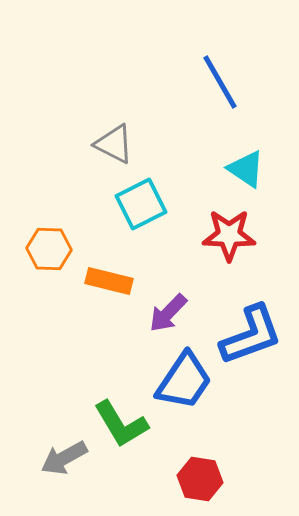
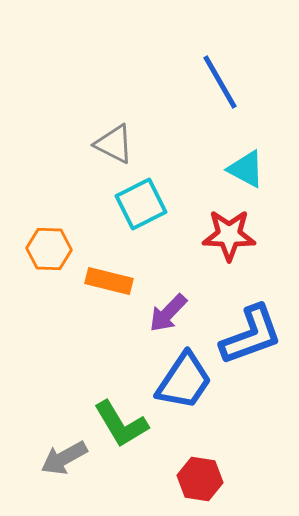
cyan triangle: rotated 6 degrees counterclockwise
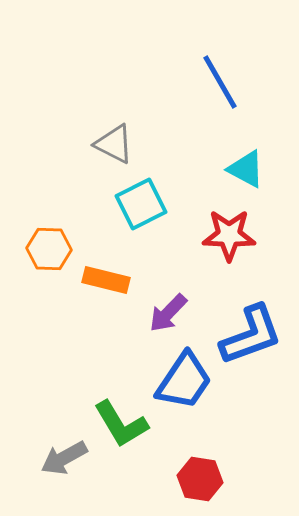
orange rectangle: moved 3 px left, 1 px up
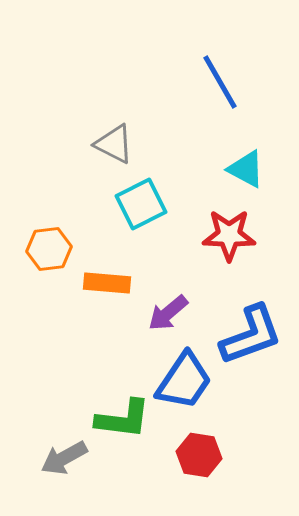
orange hexagon: rotated 9 degrees counterclockwise
orange rectangle: moved 1 px right, 3 px down; rotated 9 degrees counterclockwise
purple arrow: rotated 6 degrees clockwise
green L-shape: moved 2 px right, 5 px up; rotated 52 degrees counterclockwise
red hexagon: moved 1 px left, 24 px up
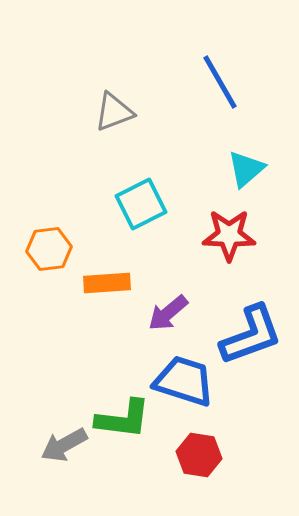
gray triangle: moved 32 px up; rotated 48 degrees counterclockwise
cyan triangle: rotated 51 degrees clockwise
orange rectangle: rotated 9 degrees counterclockwise
blue trapezoid: rotated 106 degrees counterclockwise
gray arrow: moved 13 px up
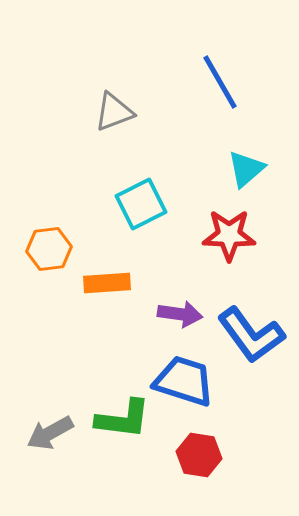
purple arrow: moved 12 px right, 1 px down; rotated 132 degrees counterclockwise
blue L-shape: rotated 74 degrees clockwise
gray arrow: moved 14 px left, 12 px up
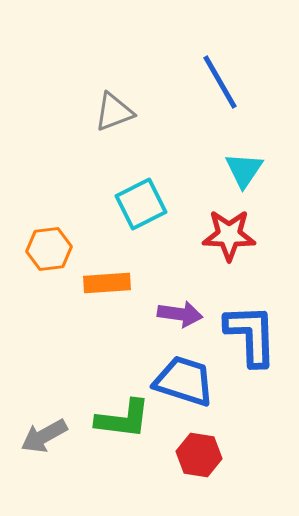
cyan triangle: moved 2 px left, 1 px down; rotated 15 degrees counterclockwise
blue L-shape: rotated 146 degrees counterclockwise
gray arrow: moved 6 px left, 3 px down
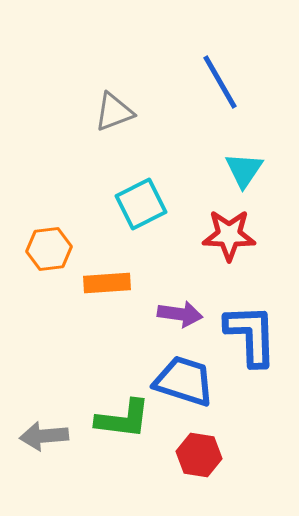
gray arrow: rotated 24 degrees clockwise
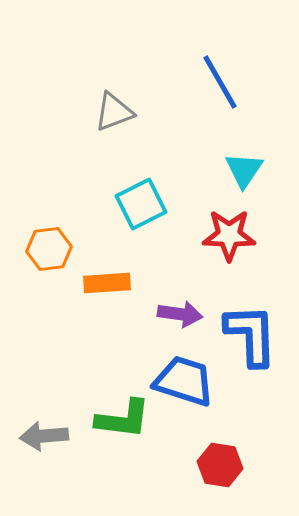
red hexagon: moved 21 px right, 10 px down
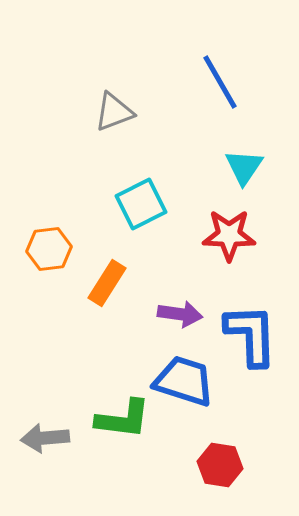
cyan triangle: moved 3 px up
orange rectangle: rotated 54 degrees counterclockwise
gray arrow: moved 1 px right, 2 px down
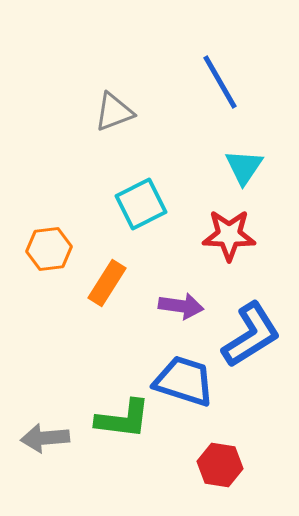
purple arrow: moved 1 px right, 8 px up
blue L-shape: rotated 60 degrees clockwise
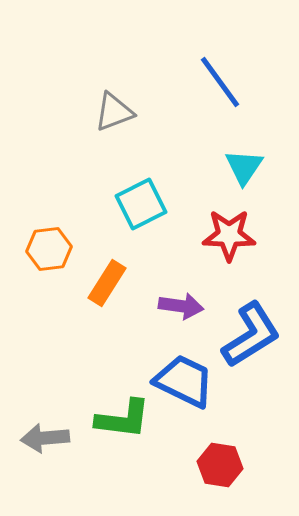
blue line: rotated 6 degrees counterclockwise
blue trapezoid: rotated 8 degrees clockwise
